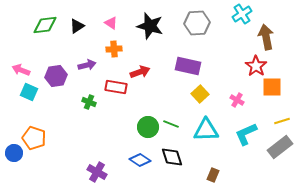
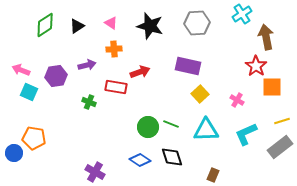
green diamond: rotated 25 degrees counterclockwise
orange pentagon: rotated 10 degrees counterclockwise
purple cross: moved 2 px left
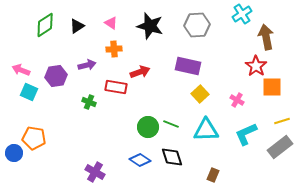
gray hexagon: moved 2 px down
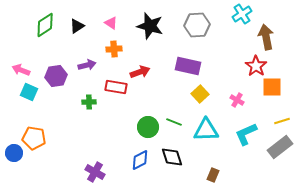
green cross: rotated 24 degrees counterclockwise
green line: moved 3 px right, 2 px up
blue diamond: rotated 60 degrees counterclockwise
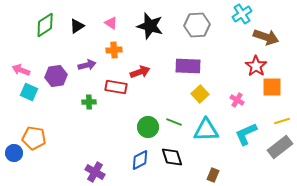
brown arrow: rotated 120 degrees clockwise
orange cross: moved 1 px down
purple rectangle: rotated 10 degrees counterclockwise
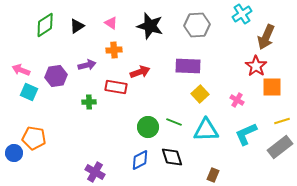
brown arrow: rotated 95 degrees clockwise
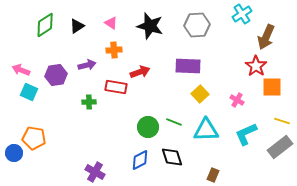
purple hexagon: moved 1 px up
yellow line: rotated 35 degrees clockwise
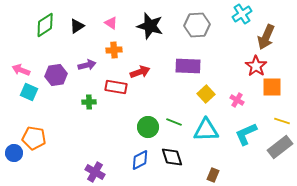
yellow square: moved 6 px right
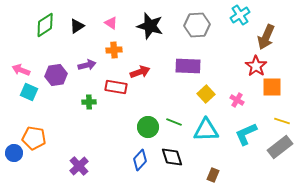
cyan cross: moved 2 px left, 1 px down
blue diamond: rotated 20 degrees counterclockwise
purple cross: moved 16 px left, 6 px up; rotated 18 degrees clockwise
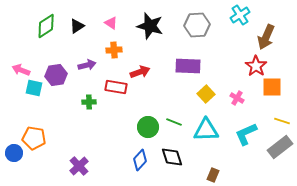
green diamond: moved 1 px right, 1 px down
cyan square: moved 5 px right, 4 px up; rotated 12 degrees counterclockwise
pink cross: moved 2 px up
